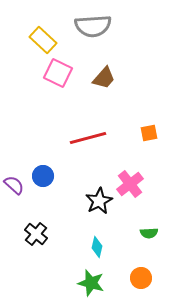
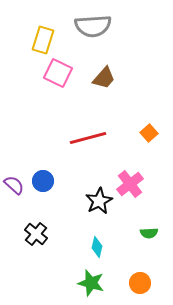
yellow rectangle: rotated 64 degrees clockwise
orange square: rotated 30 degrees counterclockwise
blue circle: moved 5 px down
orange circle: moved 1 px left, 5 px down
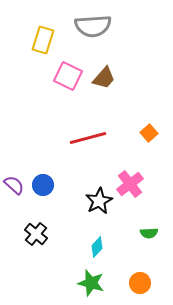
pink square: moved 10 px right, 3 px down
blue circle: moved 4 px down
cyan diamond: rotated 30 degrees clockwise
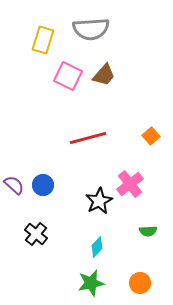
gray semicircle: moved 2 px left, 3 px down
brown trapezoid: moved 3 px up
orange square: moved 2 px right, 3 px down
green semicircle: moved 1 px left, 2 px up
green star: rotated 28 degrees counterclockwise
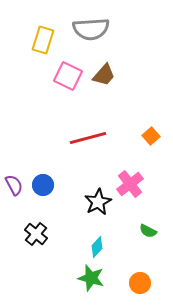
purple semicircle: rotated 20 degrees clockwise
black star: moved 1 px left, 1 px down
green semicircle: rotated 30 degrees clockwise
green star: moved 5 px up; rotated 28 degrees clockwise
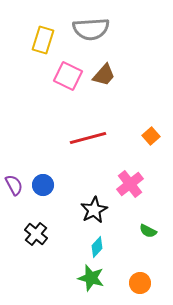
black star: moved 4 px left, 8 px down
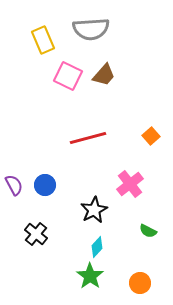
yellow rectangle: rotated 40 degrees counterclockwise
blue circle: moved 2 px right
green star: moved 1 px left, 2 px up; rotated 20 degrees clockwise
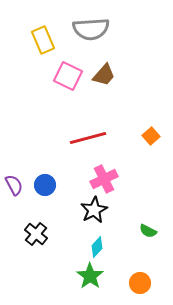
pink cross: moved 26 px left, 5 px up; rotated 12 degrees clockwise
